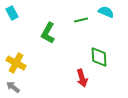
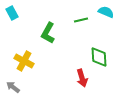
yellow cross: moved 8 px right, 2 px up
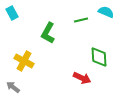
red arrow: rotated 48 degrees counterclockwise
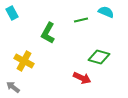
green diamond: rotated 70 degrees counterclockwise
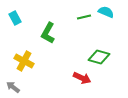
cyan rectangle: moved 3 px right, 5 px down
green line: moved 3 px right, 3 px up
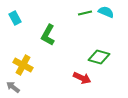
green line: moved 1 px right, 4 px up
green L-shape: moved 2 px down
yellow cross: moved 1 px left, 4 px down
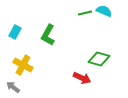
cyan semicircle: moved 2 px left, 1 px up
cyan rectangle: moved 14 px down; rotated 56 degrees clockwise
green diamond: moved 2 px down
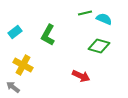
cyan semicircle: moved 8 px down
cyan rectangle: rotated 24 degrees clockwise
green diamond: moved 13 px up
red arrow: moved 1 px left, 2 px up
